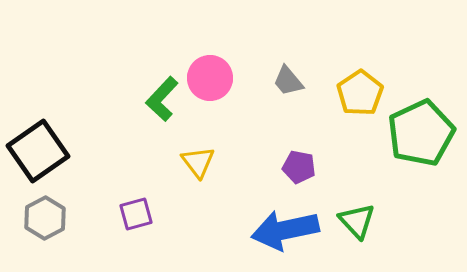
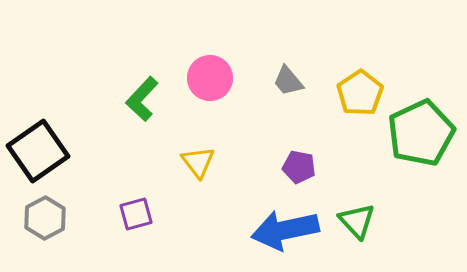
green L-shape: moved 20 px left
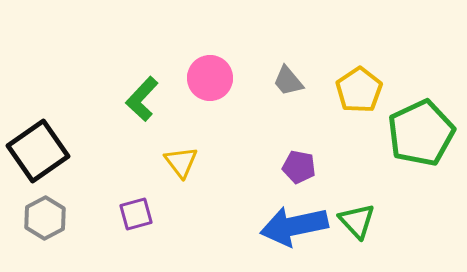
yellow pentagon: moved 1 px left, 3 px up
yellow triangle: moved 17 px left
blue arrow: moved 9 px right, 4 px up
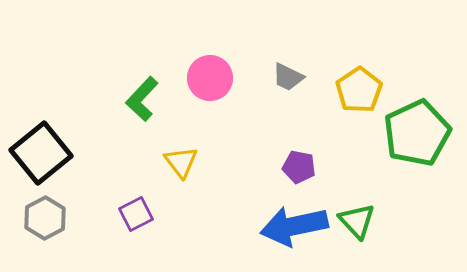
gray trapezoid: moved 4 px up; rotated 24 degrees counterclockwise
green pentagon: moved 4 px left
black square: moved 3 px right, 2 px down; rotated 4 degrees counterclockwise
purple square: rotated 12 degrees counterclockwise
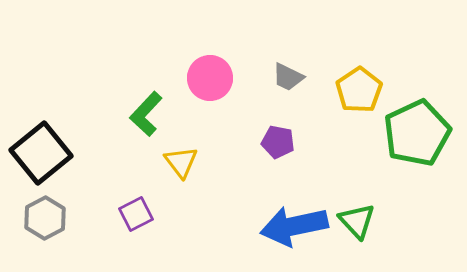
green L-shape: moved 4 px right, 15 px down
purple pentagon: moved 21 px left, 25 px up
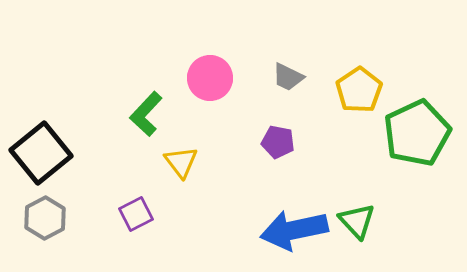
blue arrow: moved 4 px down
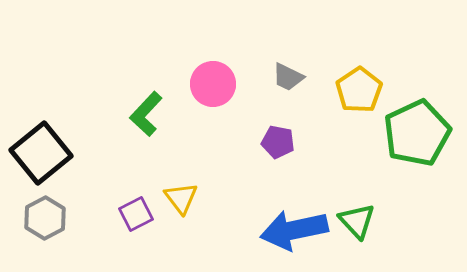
pink circle: moved 3 px right, 6 px down
yellow triangle: moved 36 px down
